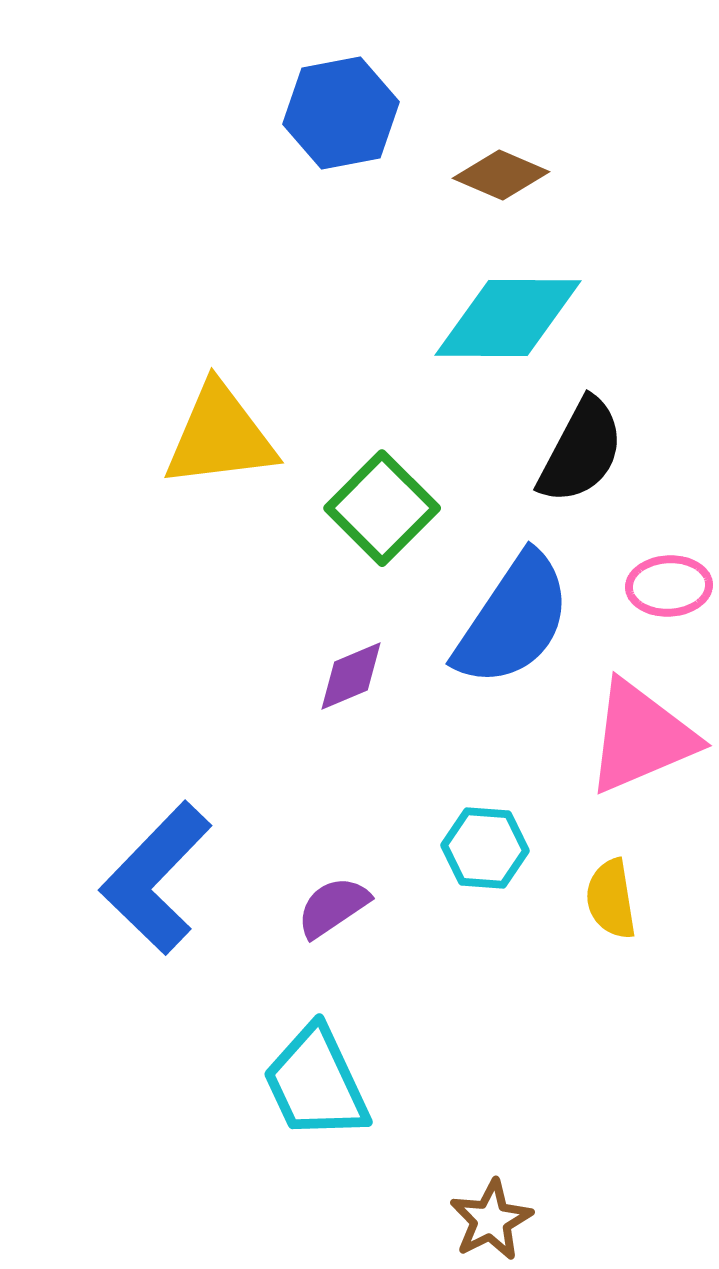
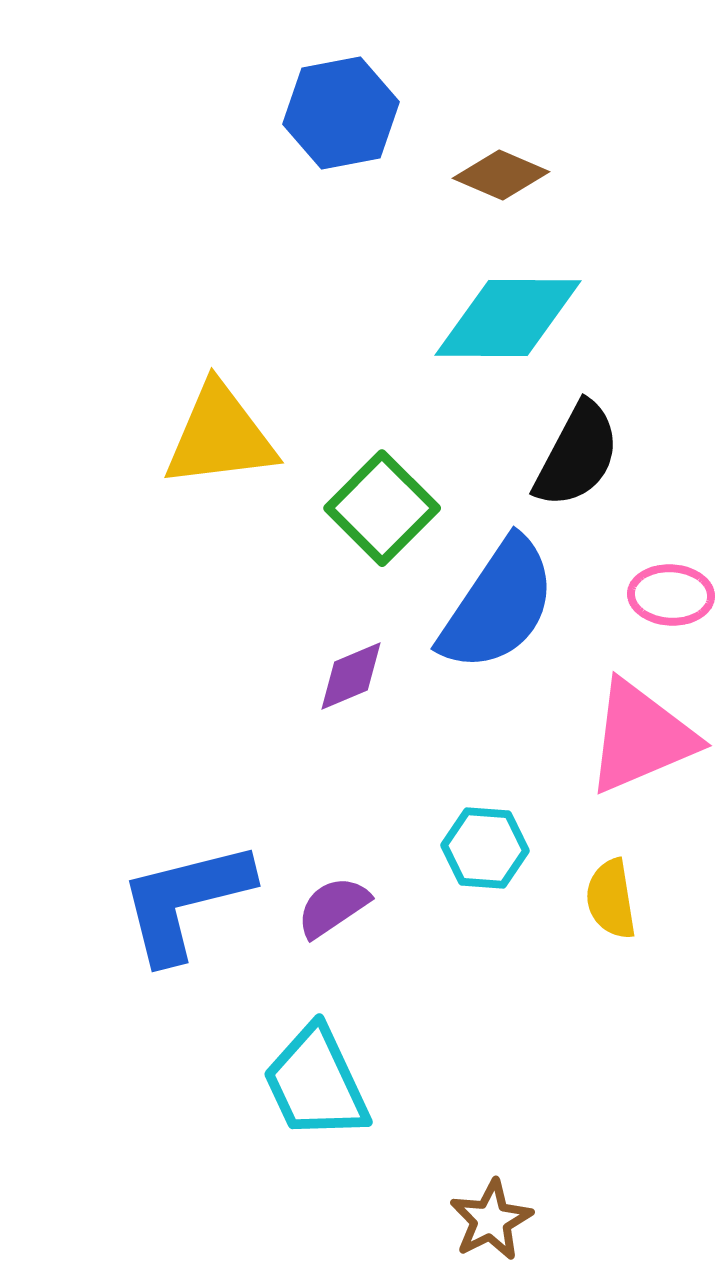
black semicircle: moved 4 px left, 4 px down
pink ellipse: moved 2 px right, 9 px down; rotated 6 degrees clockwise
blue semicircle: moved 15 px left, 15 px up
blue L-shape: moved 29 px right, 23 px down; rotated 32 degrees clockwise
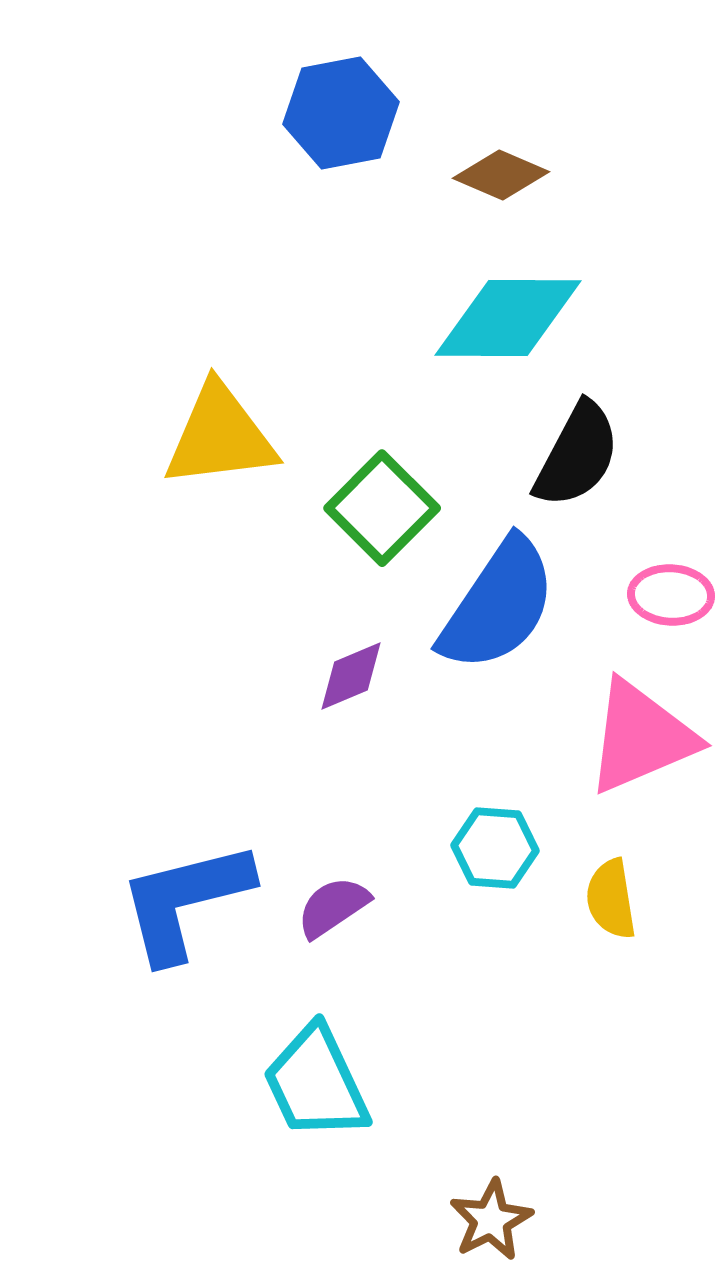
cyan hexagon: moved 10 px right
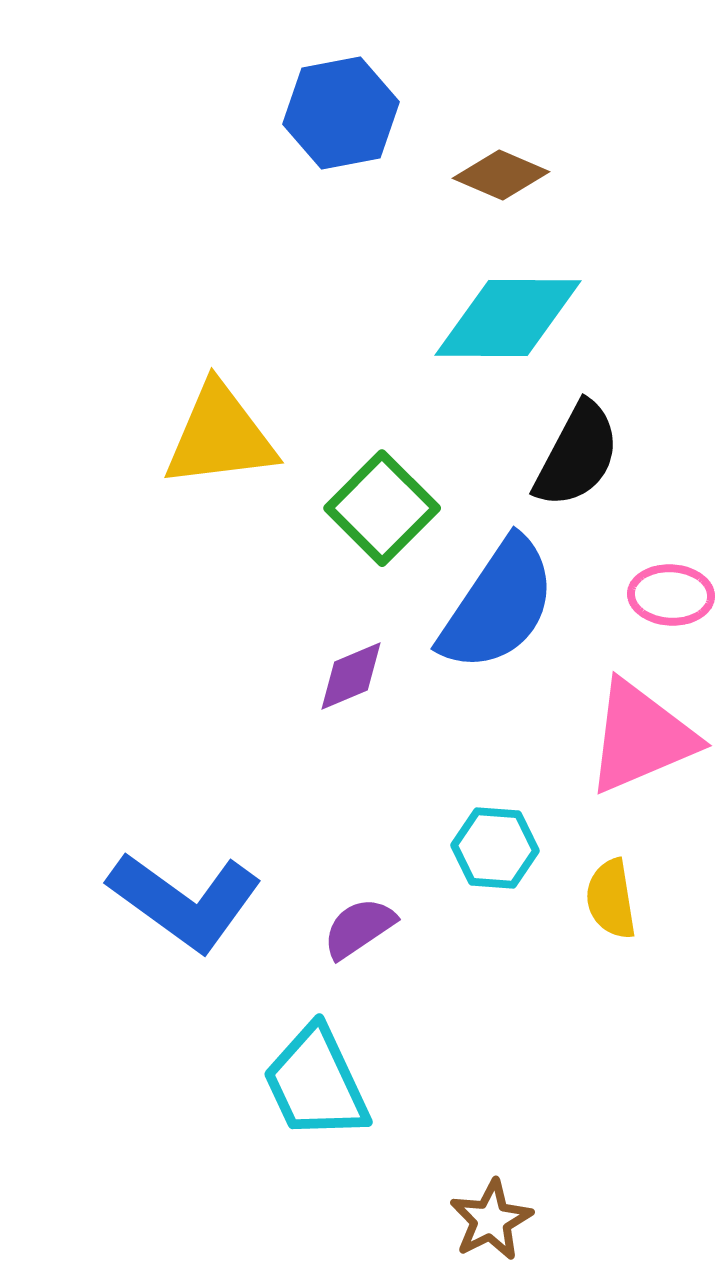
blue L-shape: rotated 130 degrees counterclockwise
purple semicircle: moved 26 px right, 21 px down
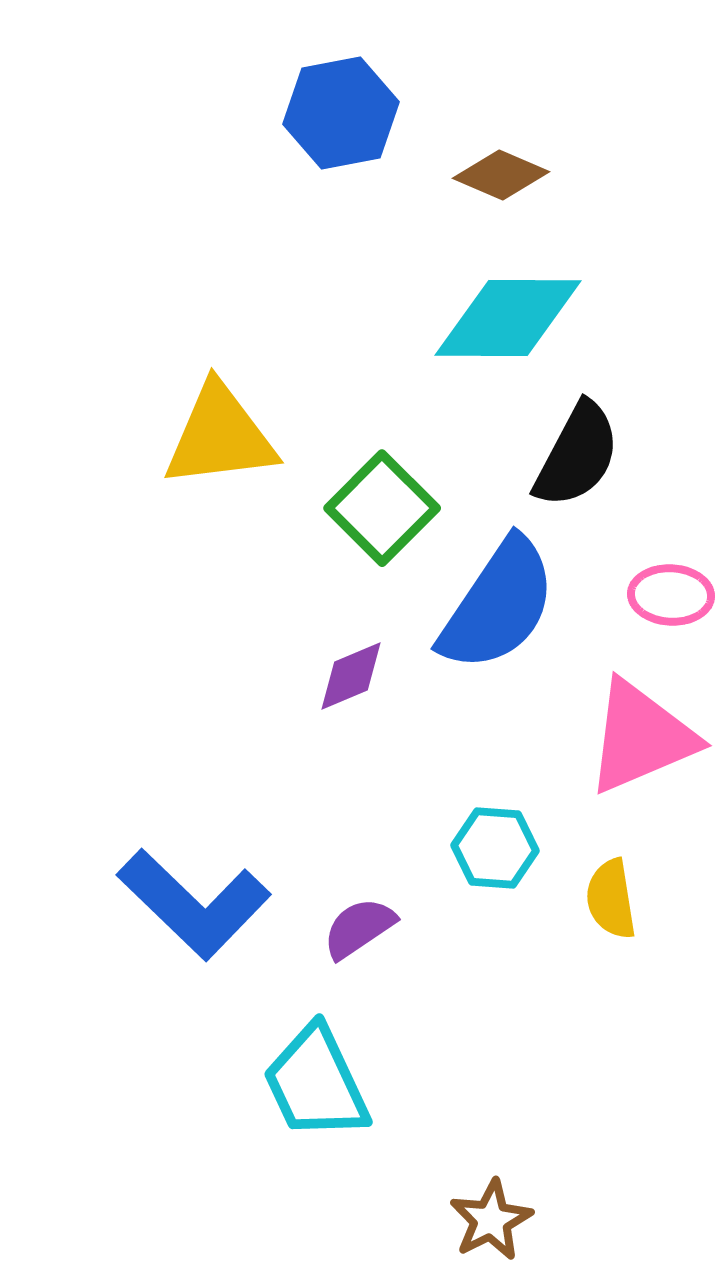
blue L-shape: moved 9 px right, 3 px down; rotated 8 degrees clockwise
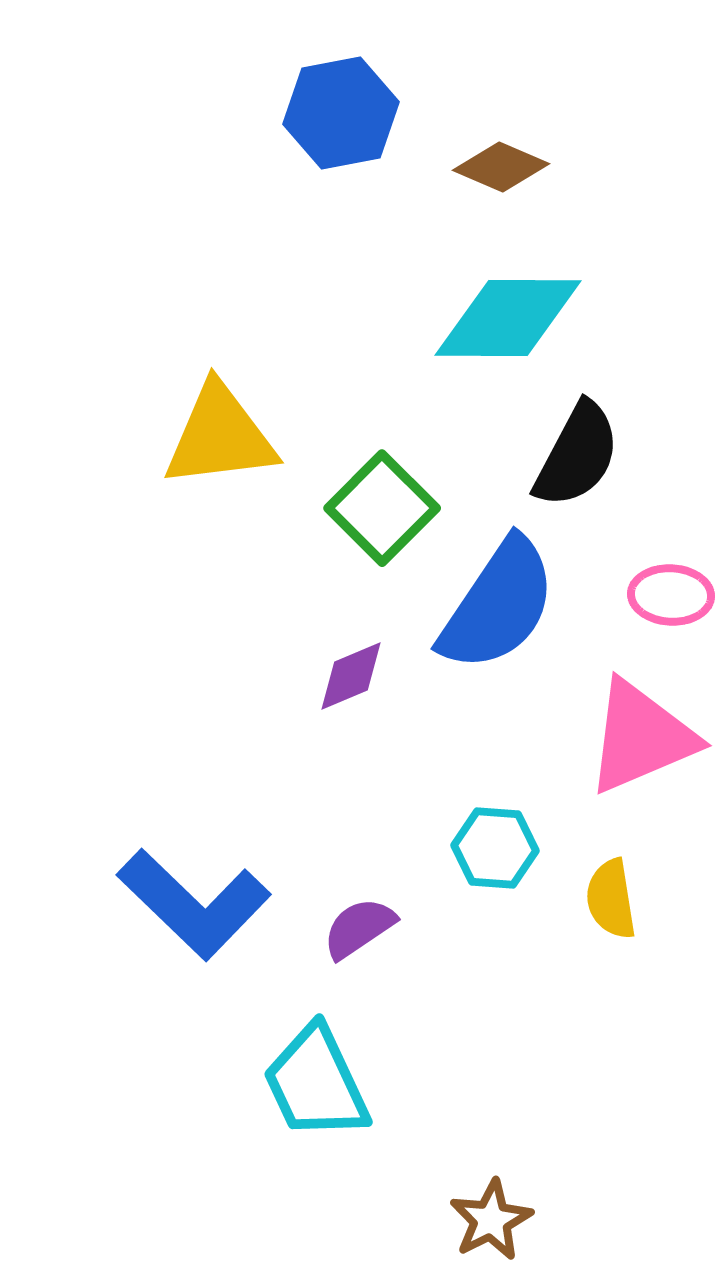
brown diamond: moved 8 px up
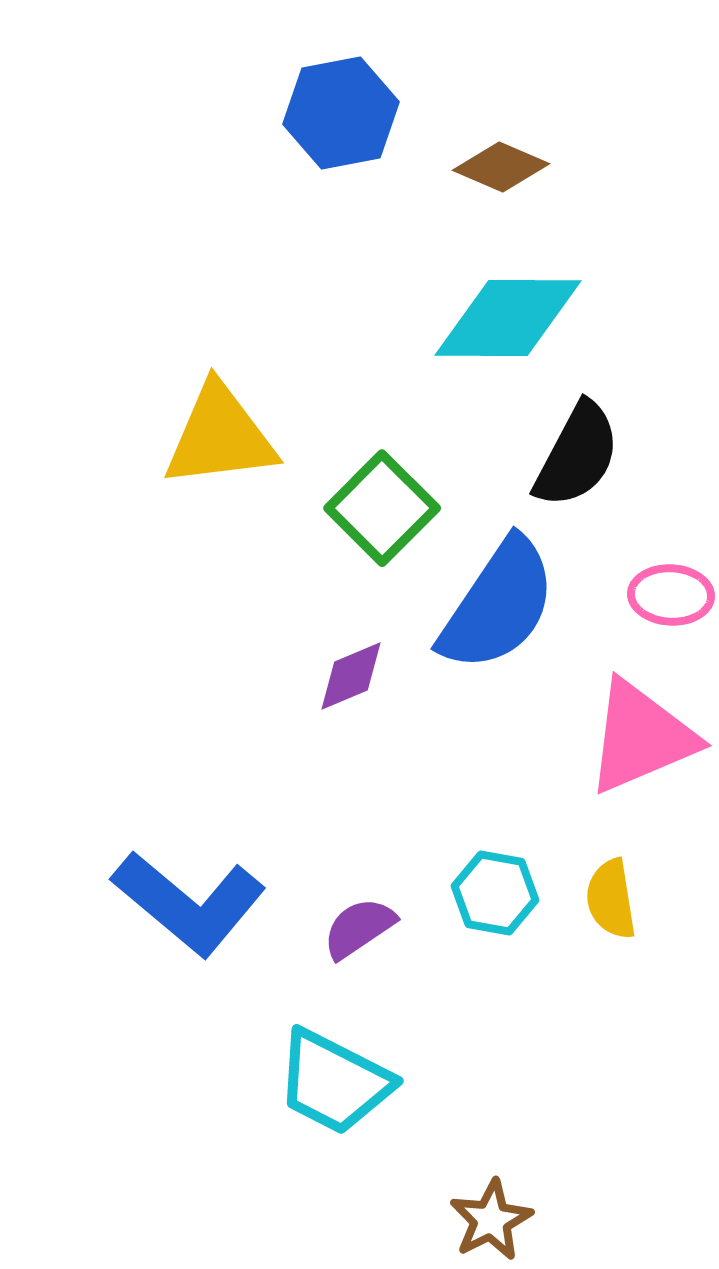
cyan hexagon: moved 45 px down; rotated 6 degrees clockwise
blue L-shape: moved 5 px left, 1 px up; rotated 4 degrees counterclockwise
cyan trapezoid: moved 18 px right, 1 px up; rotated 38 degrees counterclockwise
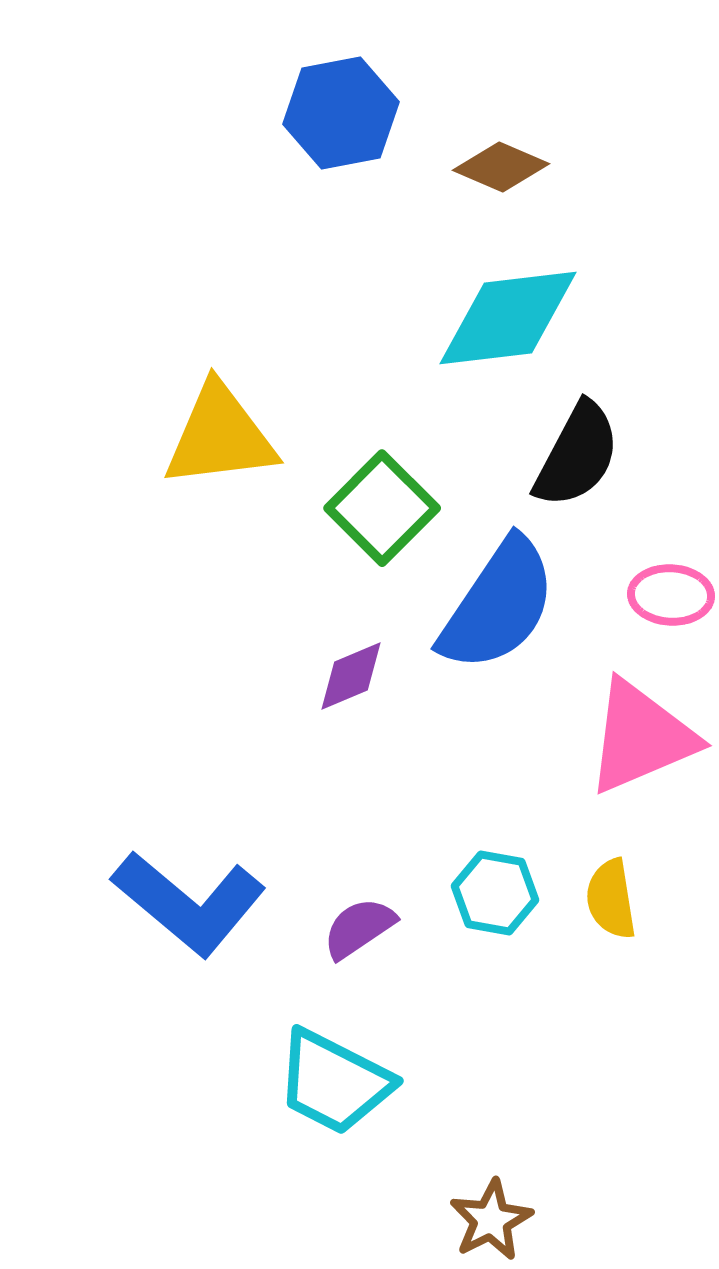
cyan diamond: rotated 7 degrees counterclockwise
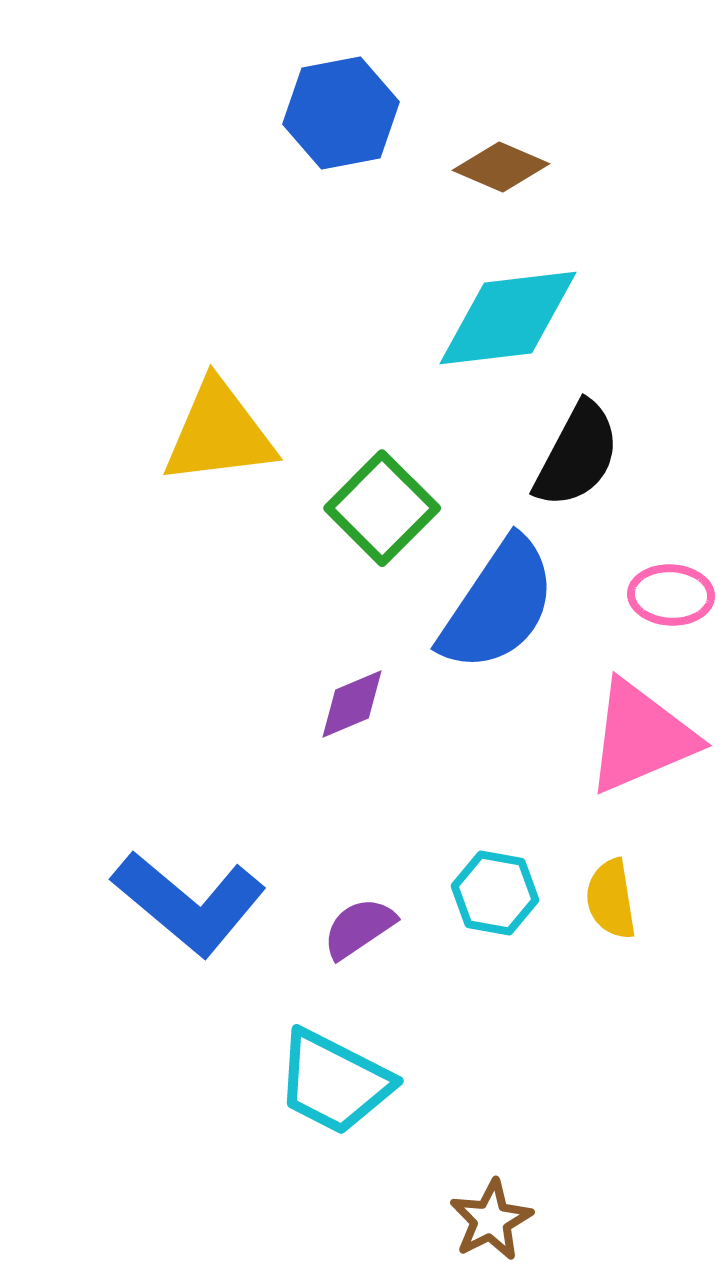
yellow triangle: moved 1 px left, 3 px up
purple diamond: moved 1 px right, 28 px down
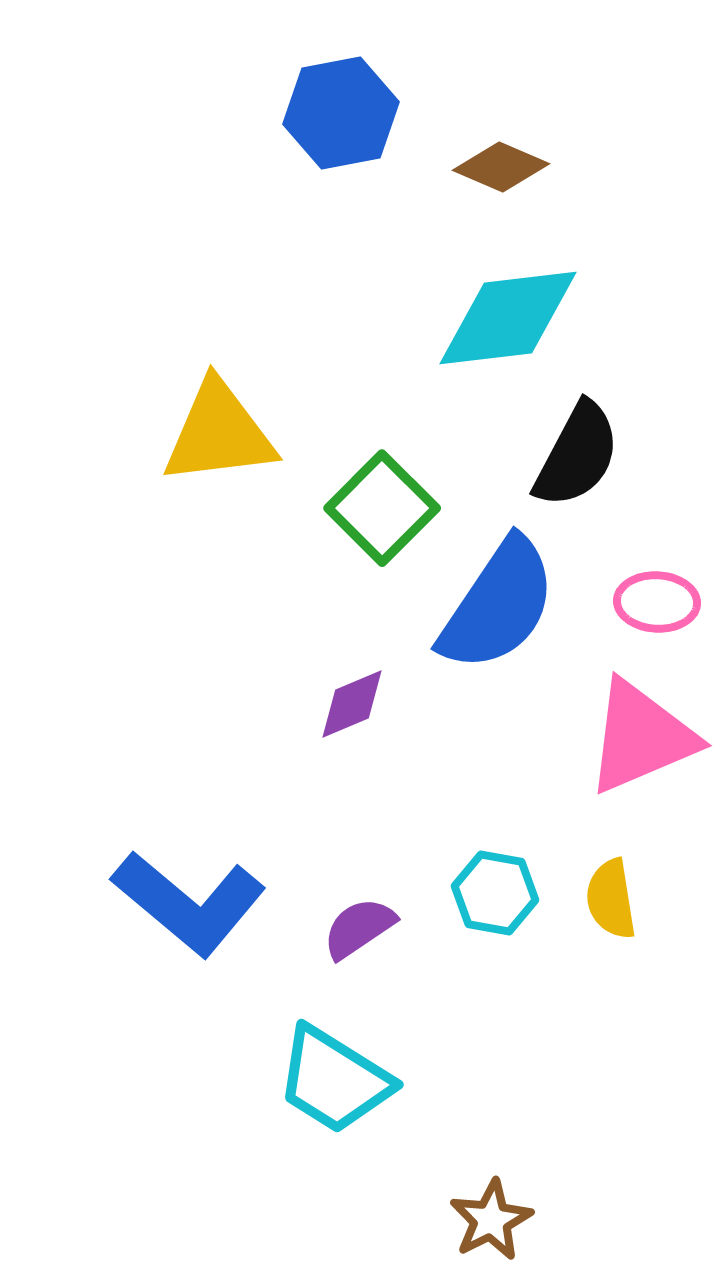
pink ellipse: moved 14 px left, 7 px down
cyan trapezoid: moved 2 px up; rotated 5 degrees clockwise
